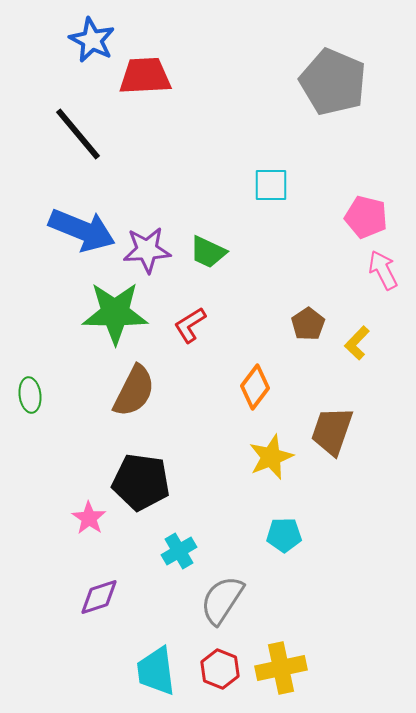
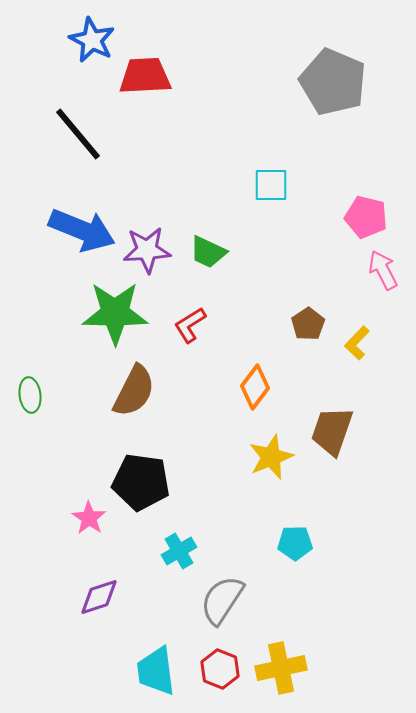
cyan pentagon: moved 11 px right, 8 px down
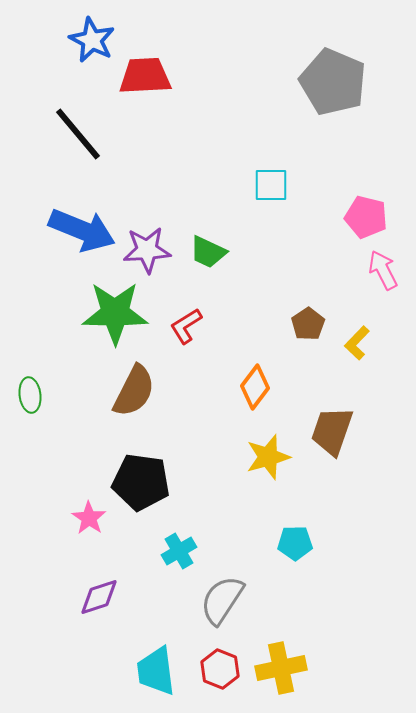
red L-shape: moved 4 px left, 1 px down
yellow star: moved 3 px left; rotated 6 degrees clockwise
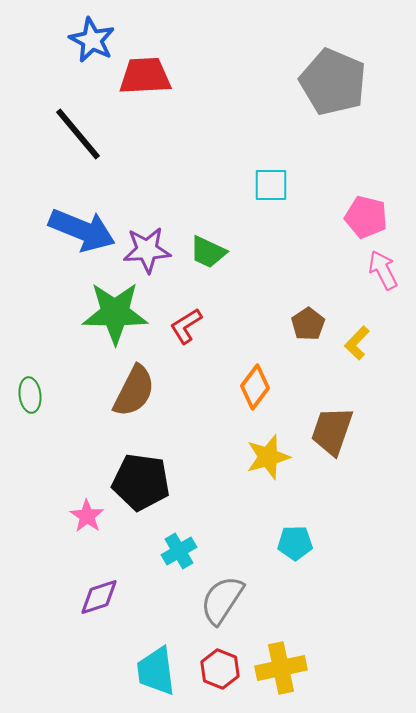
pink star: moved 2 px left, 2 px up
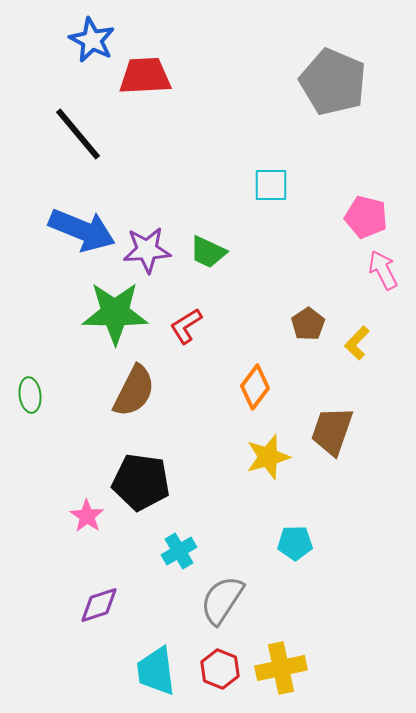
purple diamond: moved 8 px down
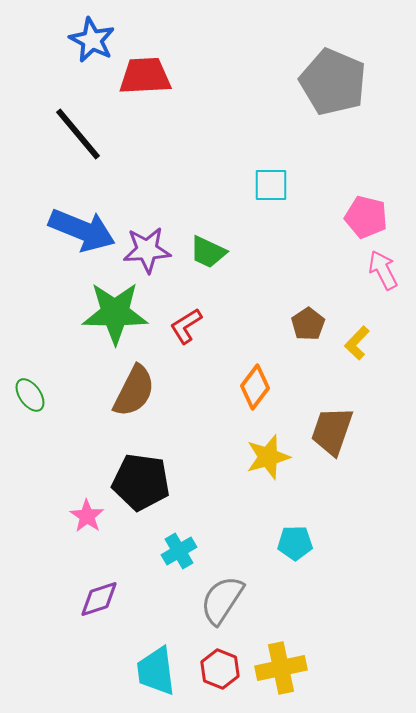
green ellipse: rotated 28 degrees counterclockwise
purple diamond: moved 6 px up
